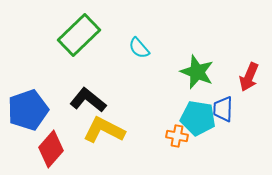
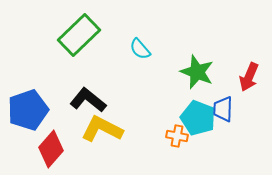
cyan semicircle: moved 1 px right, 1 px down
cyan pentagon: rotated 12 degrees clockwise
yellow L-shape: moved 2 px left, 1 px up
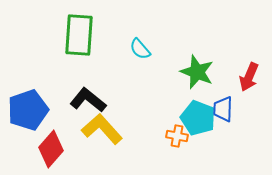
green rectangle: rotated 42 degrees counterclockwise
yellow L-shape: rotated 21 degrees clockwise
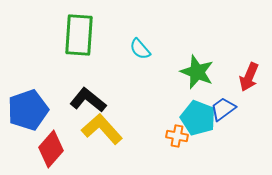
blue trapezoid: rotated 52 degrees clockwise
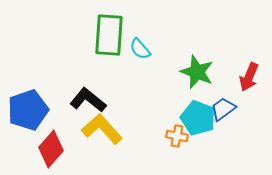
green rectangle: moved 30 px right
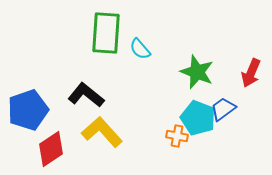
green rectangle: moved 3 px left, 2 px up
red arrow: moved 2 px right, 4 px up
black L-shape: moved 2 px left, 5 px up
yellow L-shape: moved 3 px down
red diamond: rotated 15 degrees clockwise
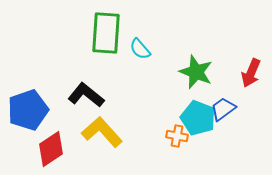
green star: moved 1 px left
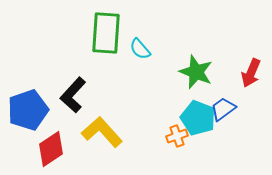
black L-shape: moved 13 px left; rotated 87 degrees counterclockwise
orange cross: rotated 30 degrees counterclockwise
